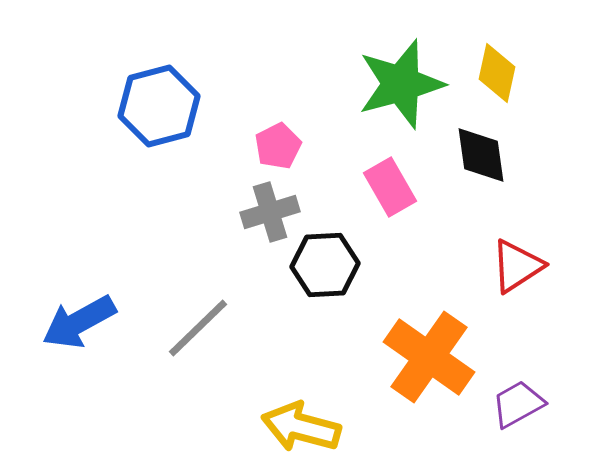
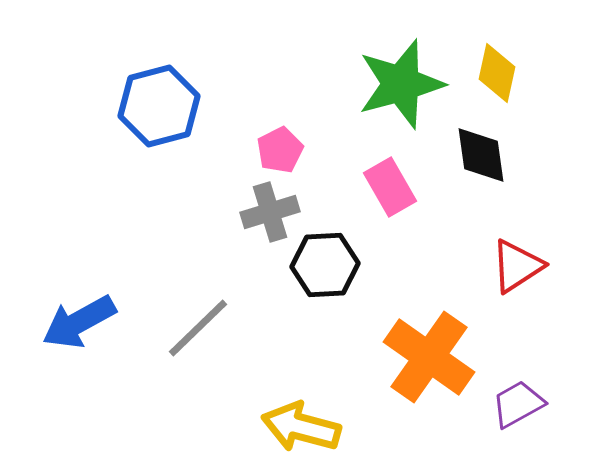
pink pentagon: moved 2 px right, 4 px down
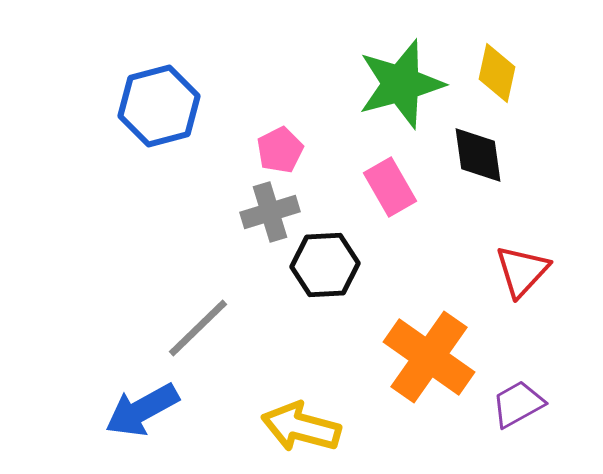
black diamond: moved 3 px left
red triangle: moved 5 px right, 5 px down; rotated 14 degrees counterclockwise
blue arrow: moved 63 px right, 88 px down
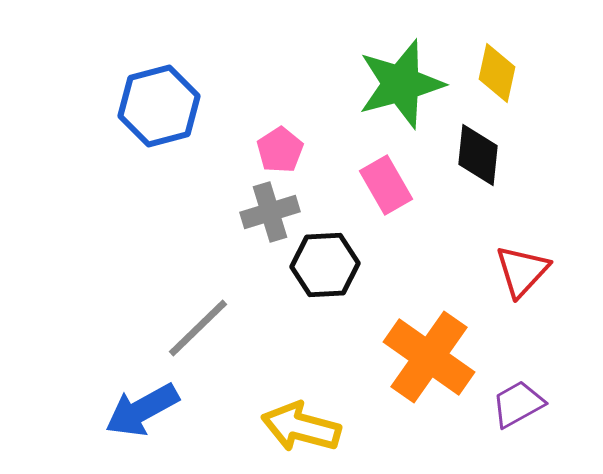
pink pentagon: rotated 6 degrees counterclockwise
black diamond: rotated 14 degrees clockwise
pink rectangle: moved 4 px left, 2 px up
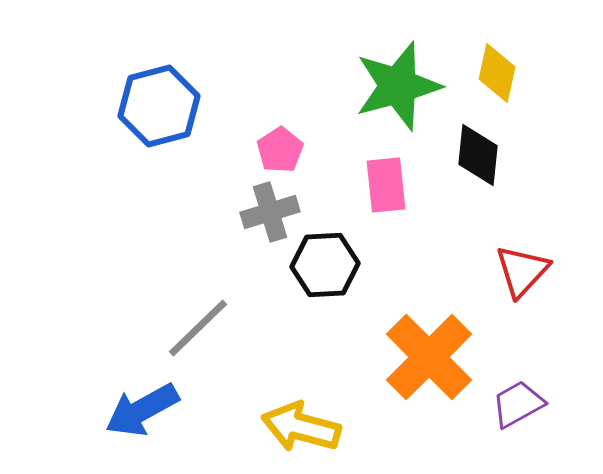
green star: moved 3 px left, 2 px down
pink rectangle: rotated 24 degrees clockwise
orange cross: rotated 10 degrees clockwise
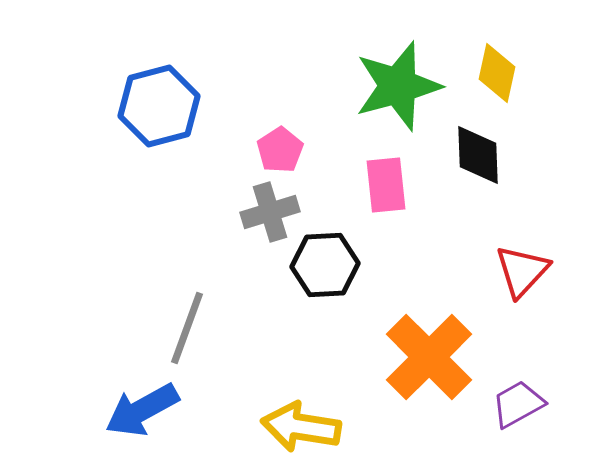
black diamond: rotated 8 degrees counterclockwise
gray line: moved 11 px left; rotated 26 degrees counterclockwise
yellow arrow: rotated 6 degrees counterclockwise
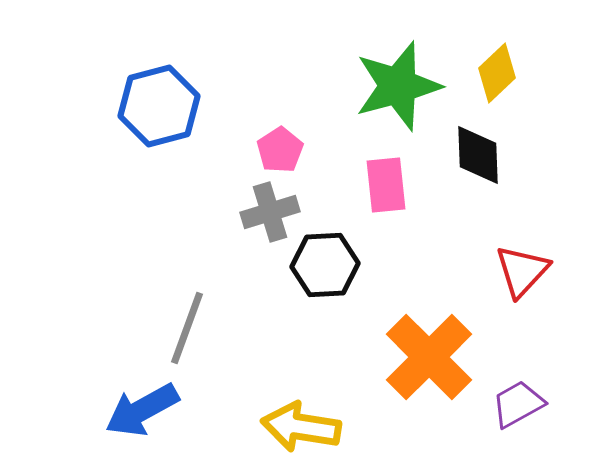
yellow diamond: rotated 34 degrees clockwise
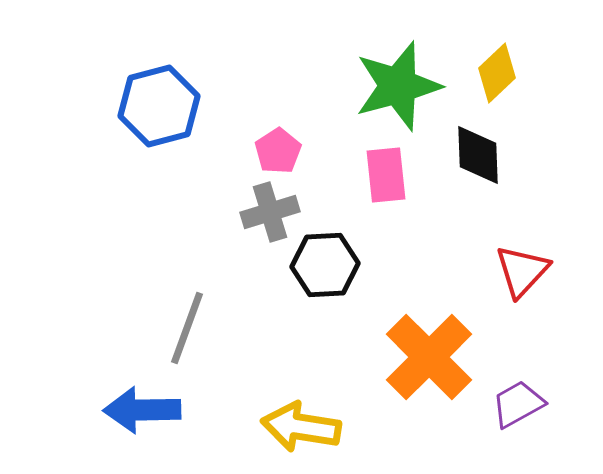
pink pentagon: moved 2 px left, 1 px down
pink rectangle: moved 10 px up
blue arrow: rotated 28 degrees clockwise
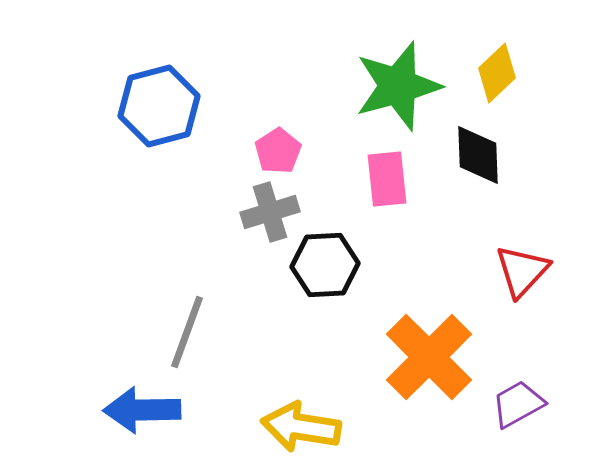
pink rectangle: moved 1 px right, 4 px down
gray line: moved 4 px down
